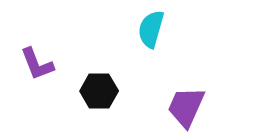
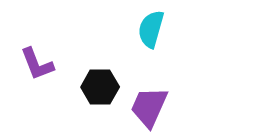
black hexagon: moved 1 px right, 4 px up
purple trapezoid: moved 37 px left
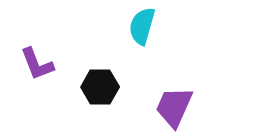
cyan semicircle: moved 9 px left, 3 px up
purple trapezoid: moved 25 px right
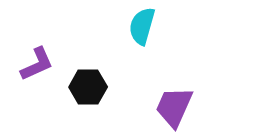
purple L-shape: rotated 93 degrees counterclockwise
black hexagon: moved 12 px left
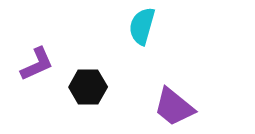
purple trapezoid: rotated 75 degrees counterclockwise
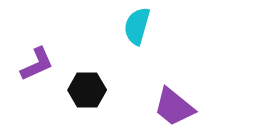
cyan semicircle: moved 5 px left
black hexagon: moved 1 px left, 3 px down
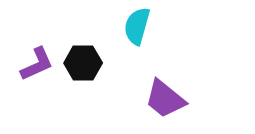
black hexagon: moved 4 px left, 27 px up
purple trapezoid: moved 9 px left, 8 px up
